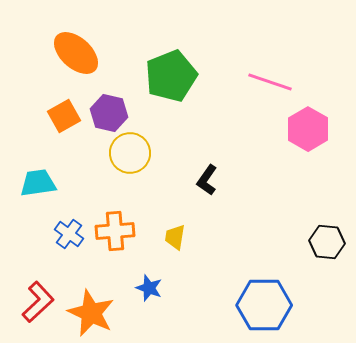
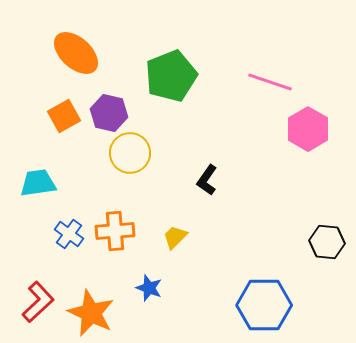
yellow trapezoid: rotated 36 degrees clockwise
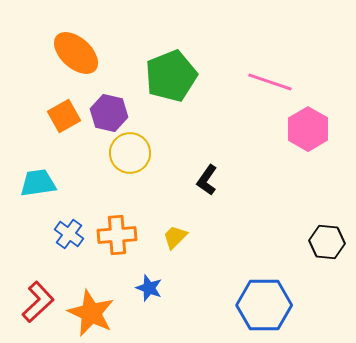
orange cross: moved 2 px right, 4 px down
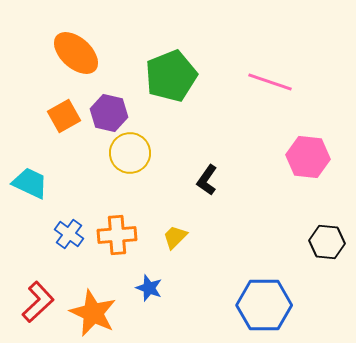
pink hexagon: moved 28 px down; rotated 24 degrees counterclockwise
cyan trapezoid: moved 8 px left; rotated 33 degrees clockwise
orange star: moved 2 px right
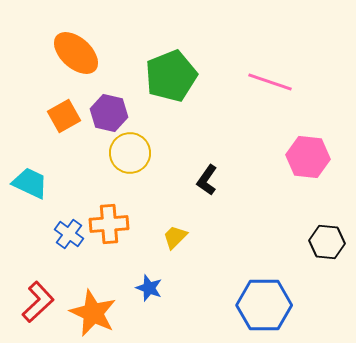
orange cross: moved 8 px left, 11 px up
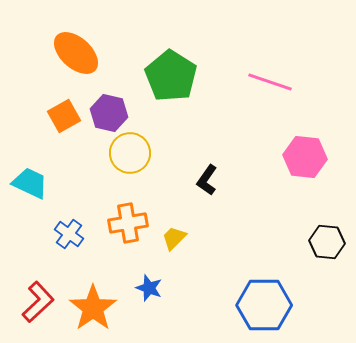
green pentagon: rotated 18 degrees counterclockwise
pink hexagon: moved 3 px left
orange cross: moved 19 px right, 1 px up; rotated 6 degrees counterclockwise
yellow trapezoid: moved 1 px left, 1 px down
orange star: moved 5 px up; rotated 12 degrees clockwise
